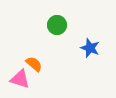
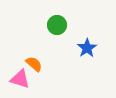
blue star: moved 3 px left; rotated 18 degrees clockwise
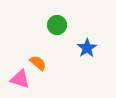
orange semicircle: moved 4 px right, 1 px up
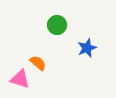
blue star: rotated 12 degrees clockwise
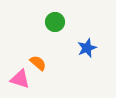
green circle: moved 2 px left, 3 px up
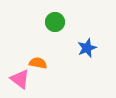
orange semicircle: rotated 30 degrees counterclockwise
pink triangle: rotated 20 degrees clockwise
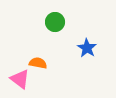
blue star: rotated 18 degrees counterclockwise
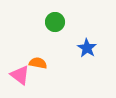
pink triangle: moved 4 px up
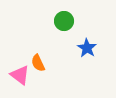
green circle: moved 9 px right, 1 px up
orange semicircle: rotated 126 degrees counterclockwise
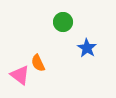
green circle: moved 1 px left, 1 px down
